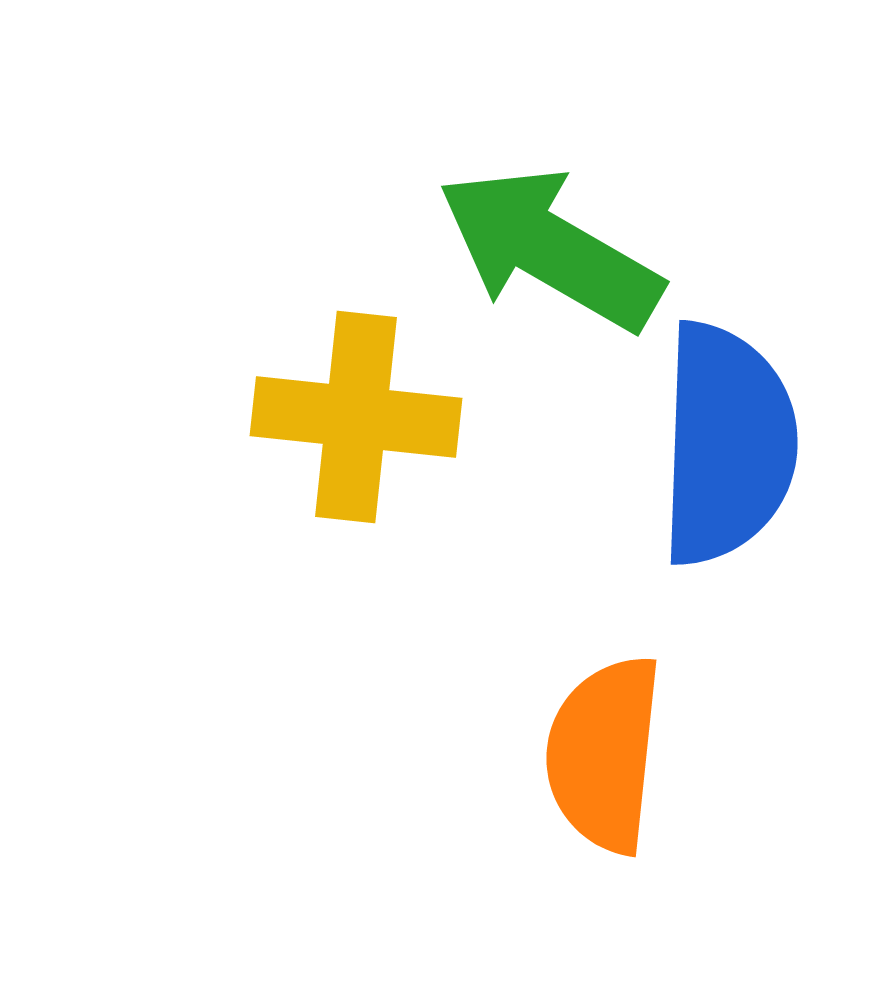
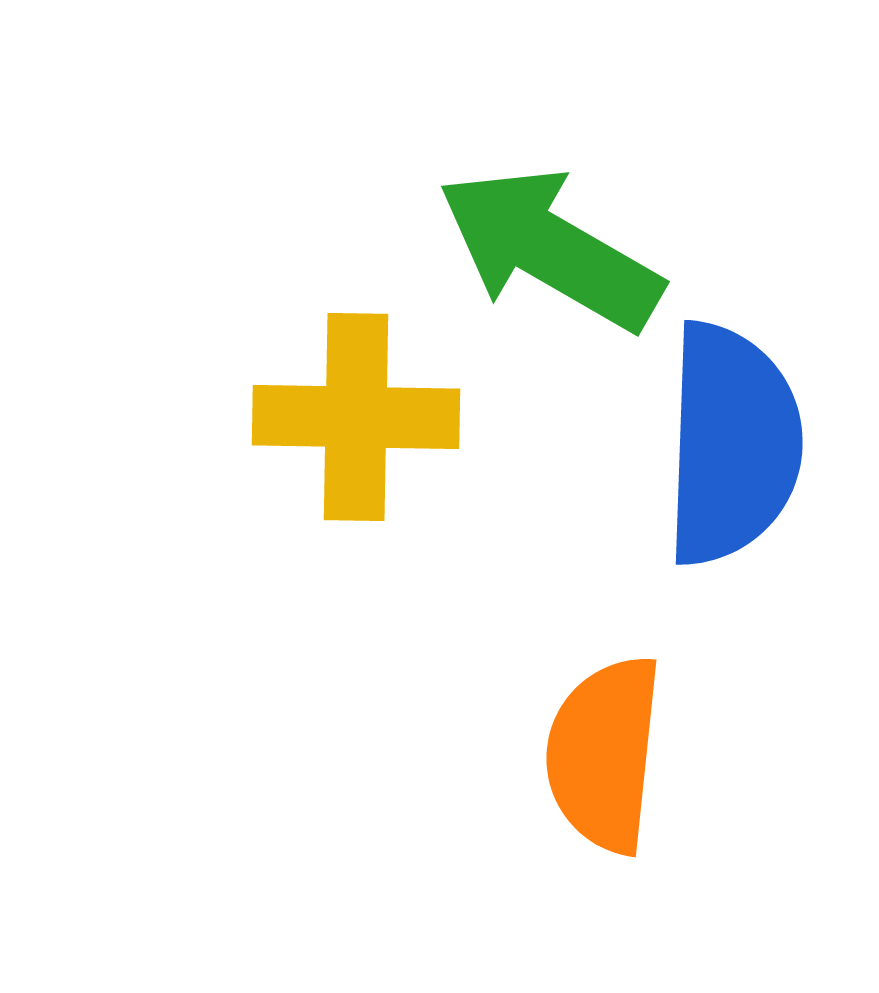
yellow cross: rotated 5 degrees counterclockwise
blue semicircle: moved 5 px right
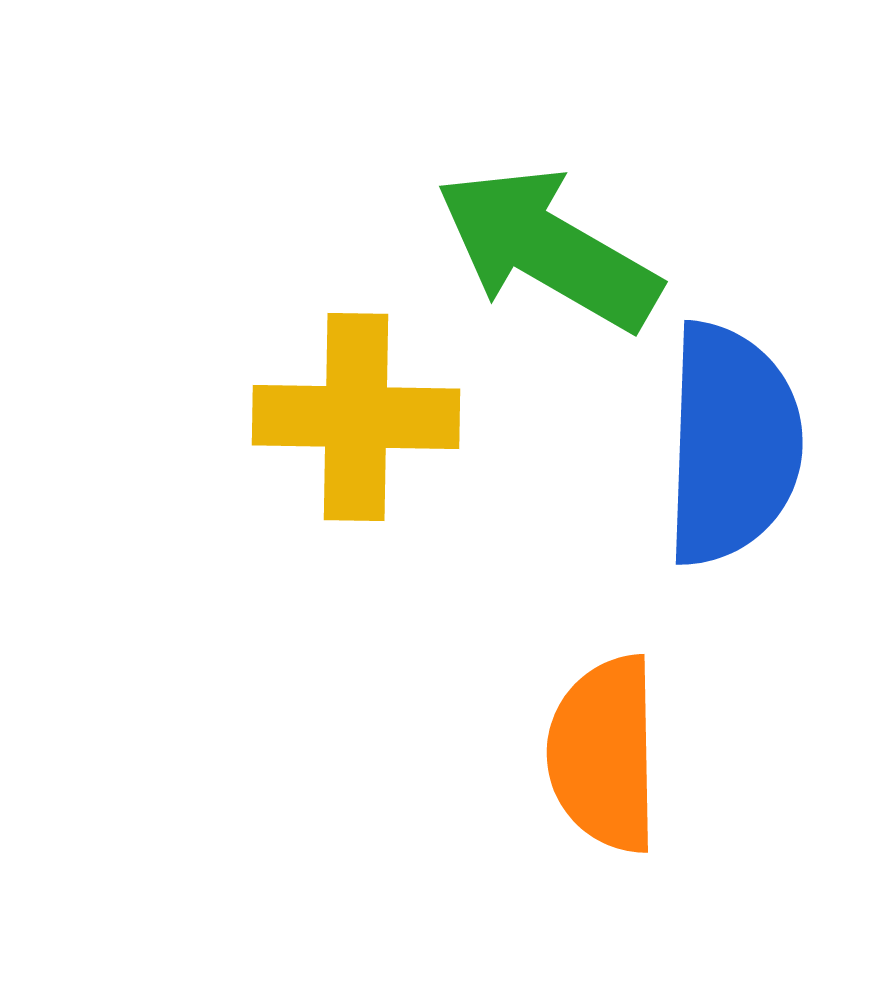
green arrow: moved 2 px left
orange semicircle: rotated 7 degrees counterclockwise
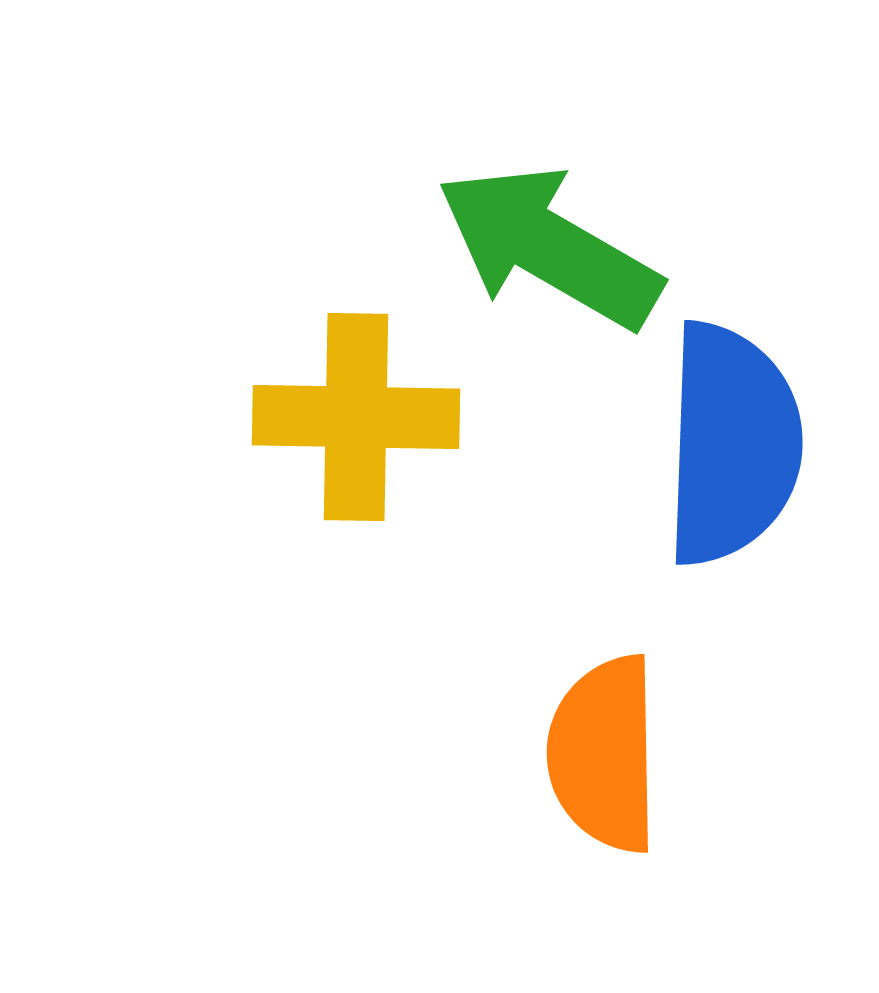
green arrow: moved 1 px right, 2 px up
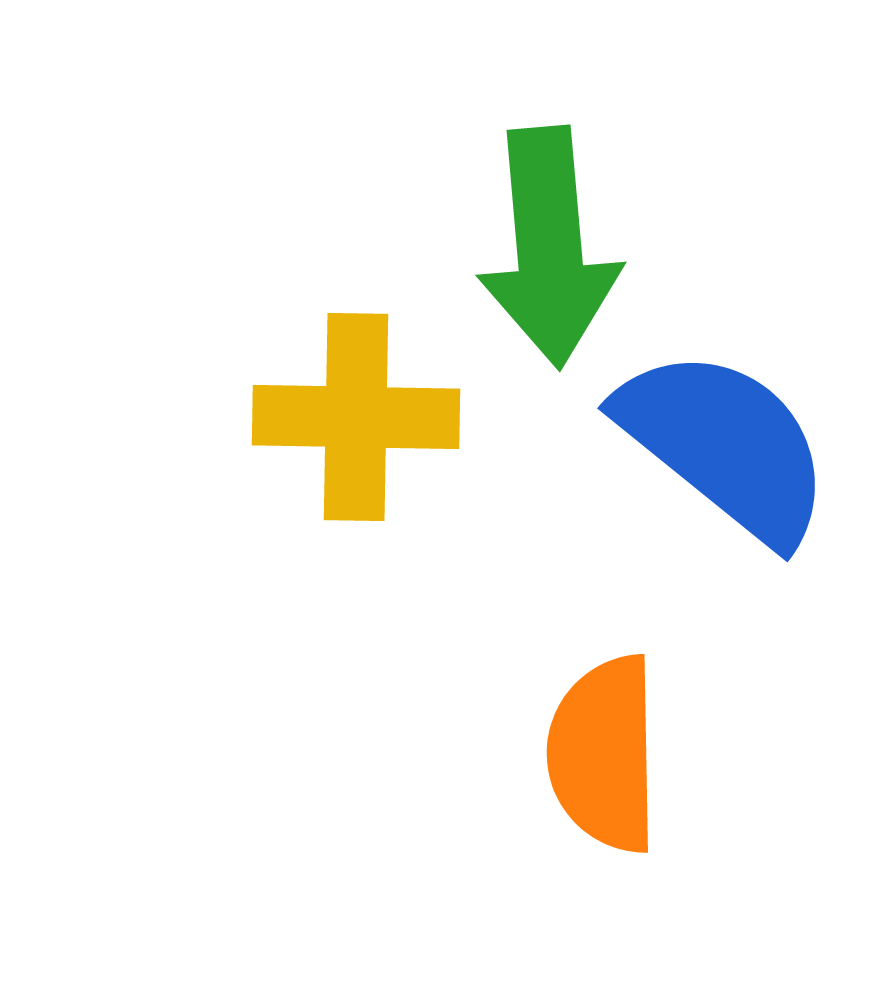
green arrow: rotated 125 degrees counterclockwise
blue semicircle: moved 7 px left, 1 px down; rotated 53 degrees counterclockwise
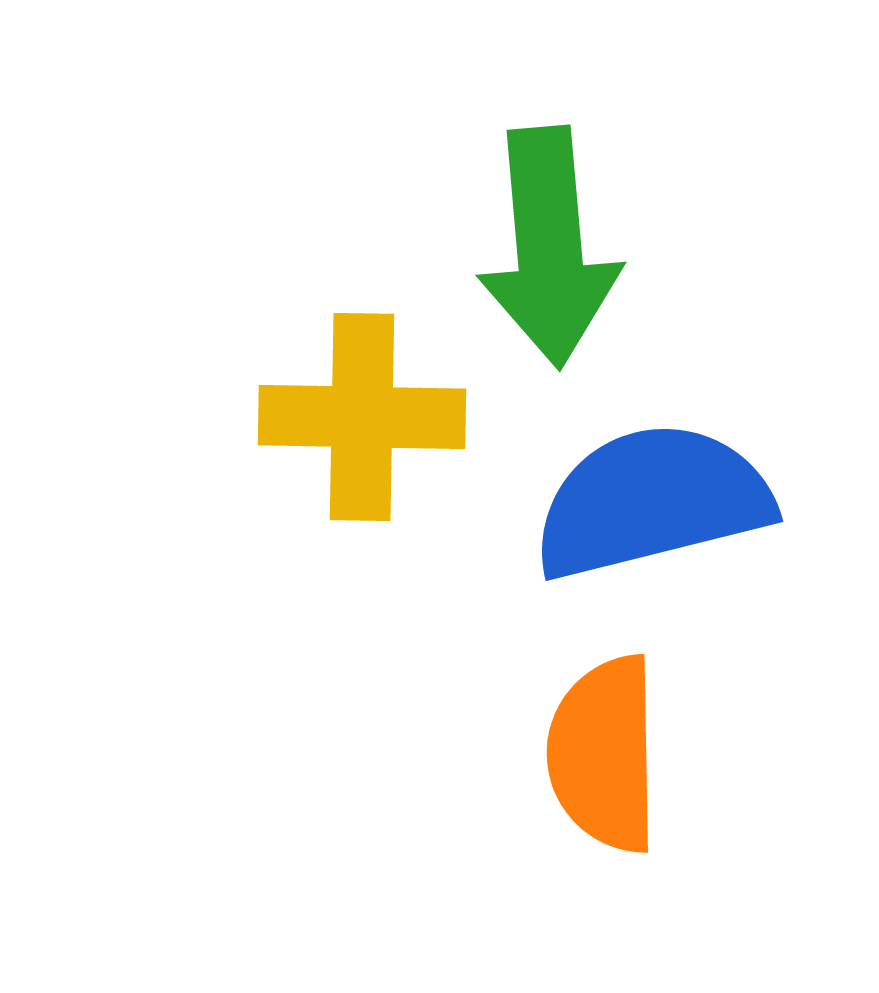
yellow cross: moved 6 px right
blue semicircle: moved 73 px left, 56 px down; rotated 53 degrees counterclockwise
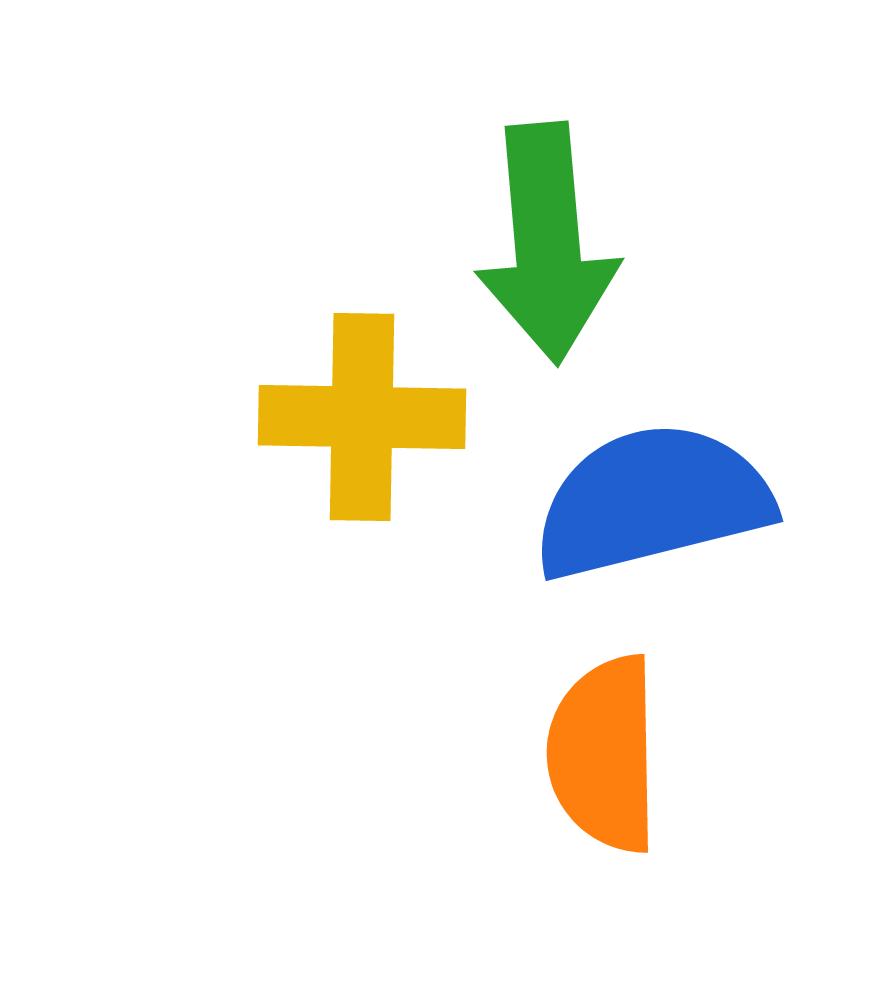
green arrow: moved 2 px left, 4 px up
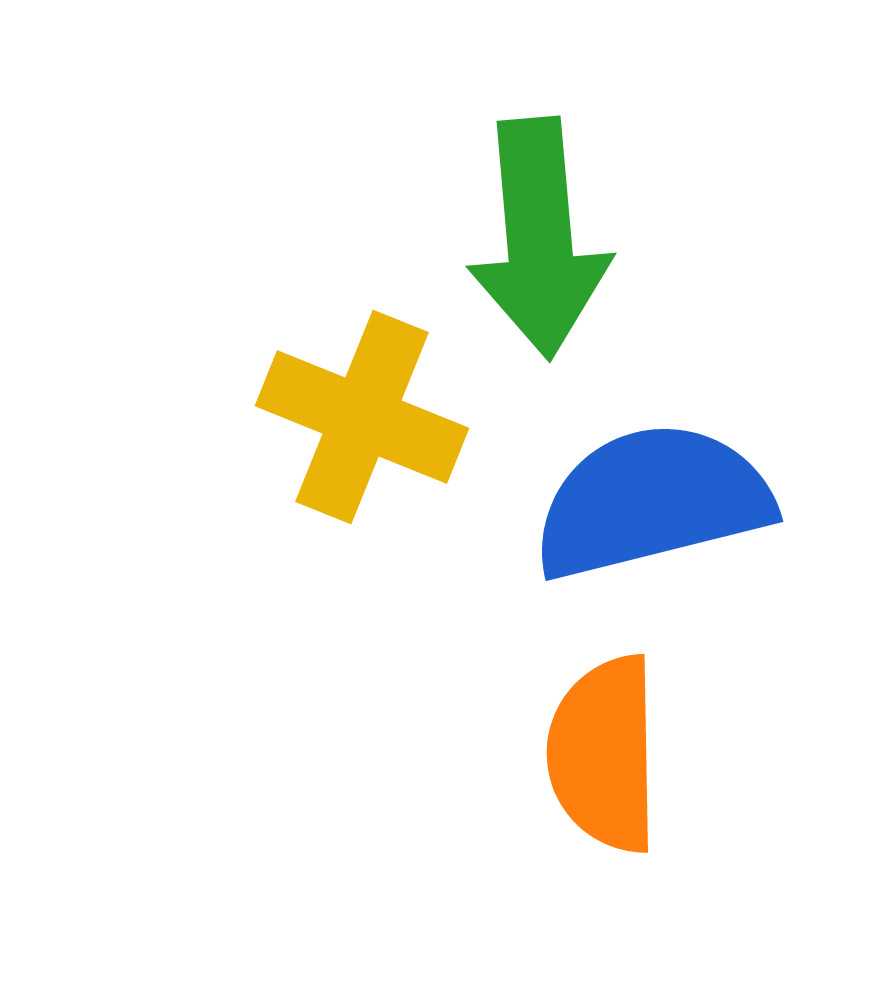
green arrow: moved 8 px left, 5 px up
yellow cross: rotated 21 degrees clockwise
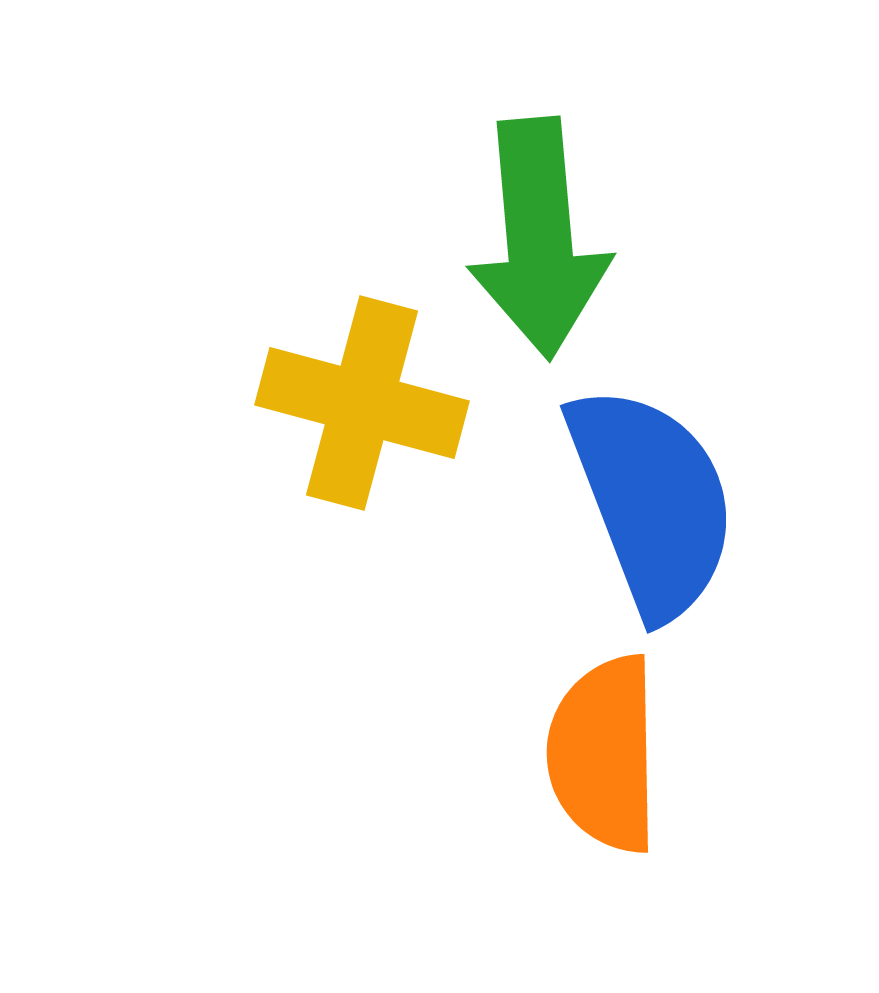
yellow cross: moved 14 px up; rotated 7 degrees counterclockwise
blue semicircle: rotated 83 degrees clockwise
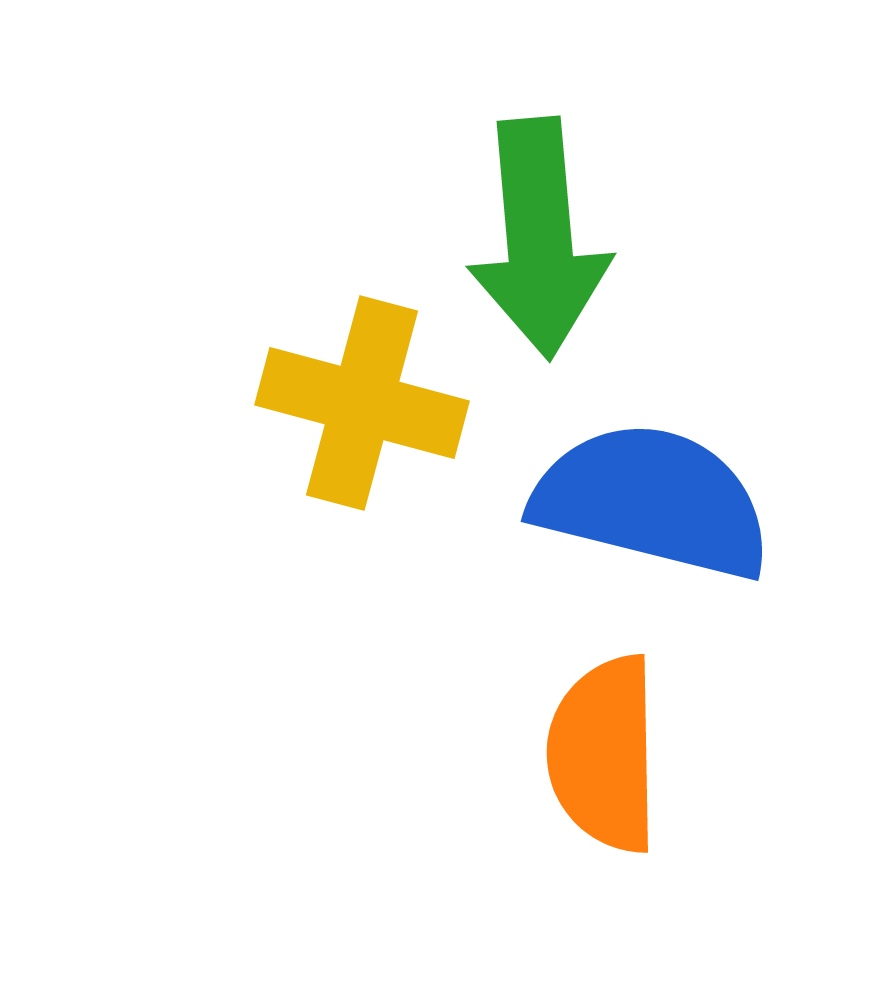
blue semicircle: rotated 55 degrees counterclockwise
